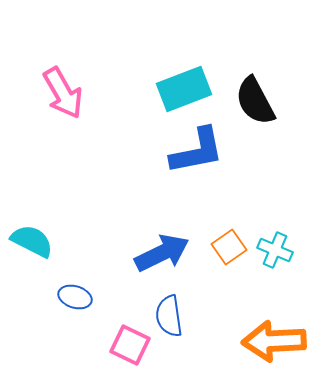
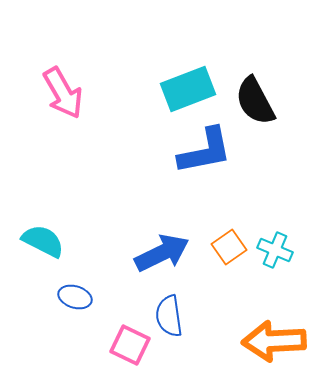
cyan rectangle: moved 4 px right
blue L-shape: moved 8 px right
cyan semicircle: moved 11 px right
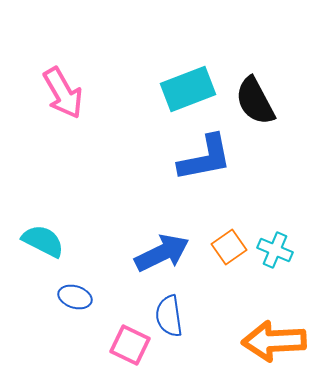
blue L-shape: moved 7 px down
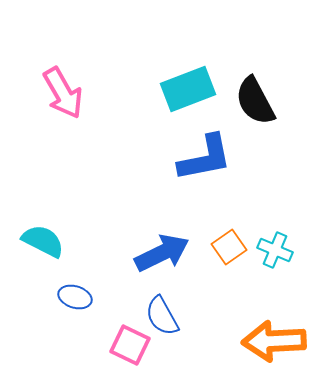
blue semicircle: moved 7 px left; rotated 21 degrees counterclockwise
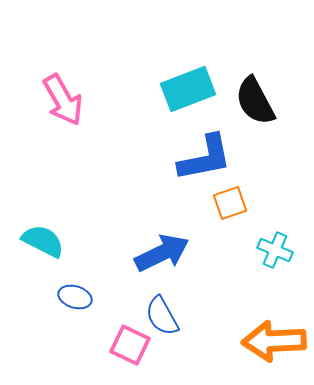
pink arrow: moved 7 px down
orange square: moved 1 px right, 44 px up; rotated 16 degrees clockwise
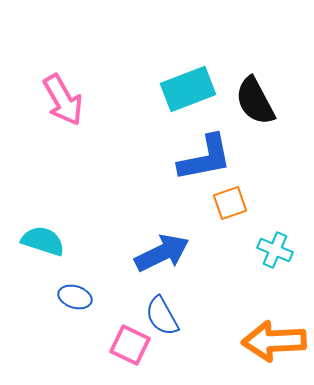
cyan semicircle: rotated 9 degrees counterclockwise
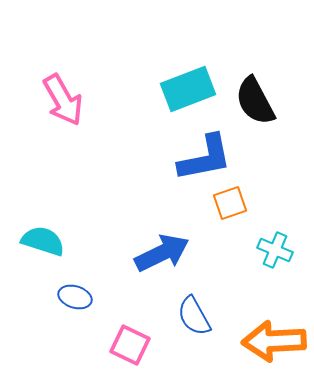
blue semicircle: moved 32 px right
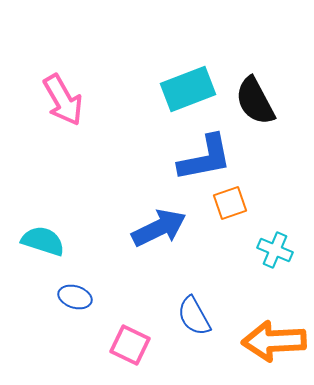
blue arrow: moved 3 px left, 25 px up
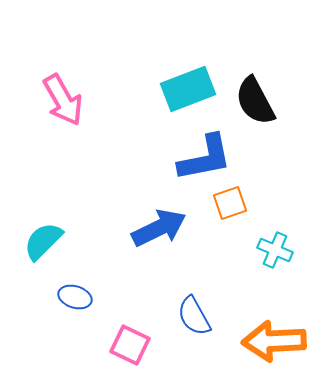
cyan semicircle: rotated 63 degrees counterclockwise
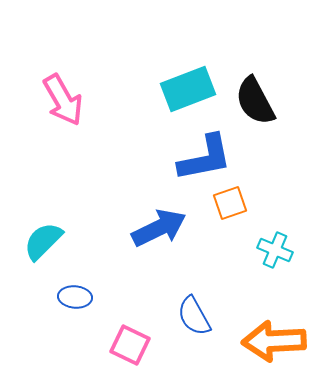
blue ellipse: rotated 12 degrees counterclockwise
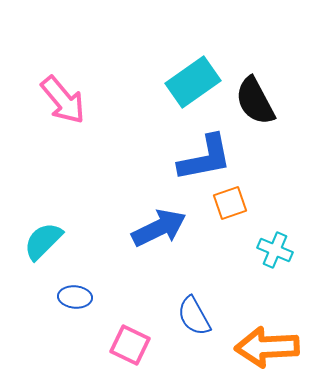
cyan rectangle: moved 5 px right, 7 px up; rotated 14 degrees counterclockwise
pink arrow: rotated 10 degrees counterclockwise
orange arrow: moved 7 px left, 6 px down
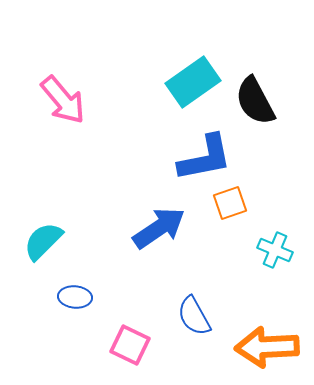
blue arrow: rotated 8 degrees counterclockwise
